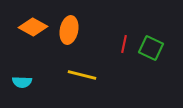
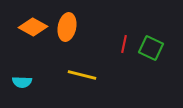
orange ellipse: moved 2 px left, 3 px up
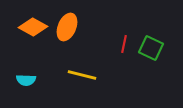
orange ellipse: rotated 12 degrees clockwise
cyan semicircle: moved 4 px right, 2 px up
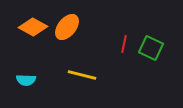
orange ellipse: rotated 16 degrees clockwise
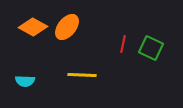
red line: moved 1 px left
yellow line: rotated 12 degrees counterclockwise
cyan semicircle: moved 1 px left, 1 px down
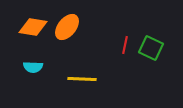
orange diamond: rotated 20 degrees counterclockwise
red line: moved 2 px right, 1 px down
yellow line: moved 4 px down
cyan semicircle: moved 8 px right, 14 px up
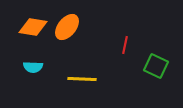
green square: moved 5 px right, 18 px down
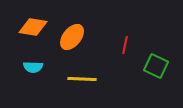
orange ellipse: moved 5 px right, 10 px down
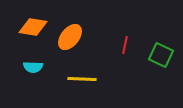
orange ellipse: moved 2 px left
green square: moved 5 px right, 11 px up
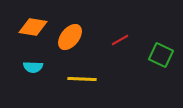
red line: moved 5 px left, 5 px up; rotated 48 degrees clockwise
